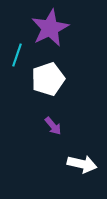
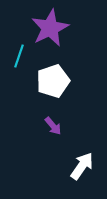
cyan line: moved 2 px right, 1 px down
white pentagon: moved 5 px right, 2 px down
white arrow: moved 2 px down; rotated 68 degrees counterclockwise
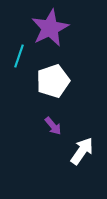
white arrow: moved 15 px up
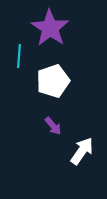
purple star: rotated 12 degrees counterclockwise
cyan line: rotated 15 degrees counterclockwise
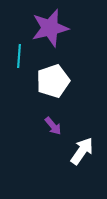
purple star: rotated 24 degrees clockwise
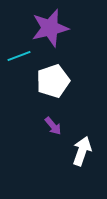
cyan line: rotated 65 degrees clockwise
white arrow: rotated 16 degrees counterclockwise
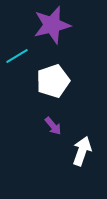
purple star: moved 2 px right, 3 px up
cyan line: moved 2 px left; rotated 10 degrees counterclockwise
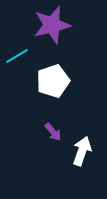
purple arrow: moved 6 px down
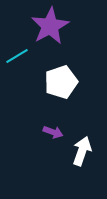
purple star: moved 2 px left, 1 px down; rotated 15 degrees counterclockwise
white pentagon: moved 8 px right, 1 px down
purple arrow: rotated 30 degrees counterclockwise
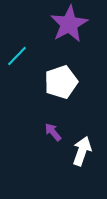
purple star: moved 19 px right, 2 px up
cyan line: rotated 15 degrees counterclockwise
purple arrow: rotated 150 degrees counterclockwise
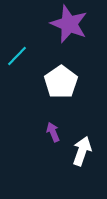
purple star: rotated 21 degrees counterclockwise
white pentagon: rotated 16 degrees counterclockwise
purple arrow: rotated 18 degrees clockwise
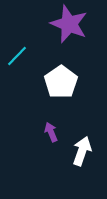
purple arrow: moved 2 px left
